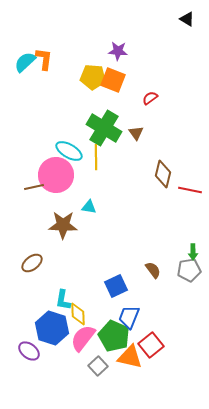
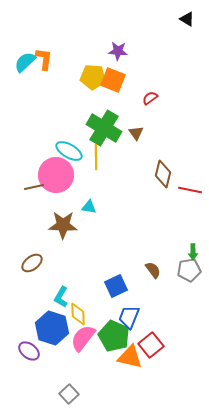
cyan L-shape: moved 2 px left, 3 px up; rotated 20 degrees clockwise
gray square: moved 29 px left, 28 px down
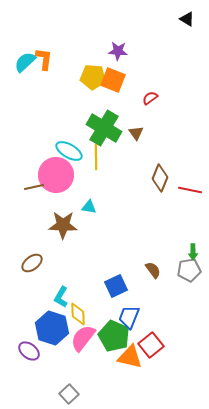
brown diamond: moved 3 px left, 4 px down; rotated 8 degrees clockwise
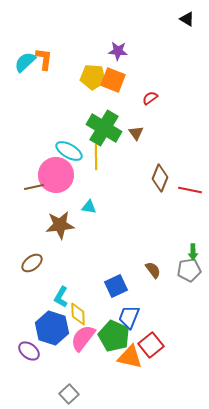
brown star: moved 3 px left; rotated 8 degrees counterclockwise
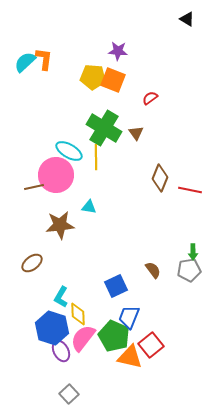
purple ellipse: moved 32 px right; rotated 25 degrees clockwise
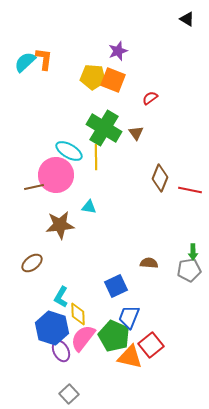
purple star: rotated 24 degrees counterclockwise
brown semicircle: moved 4 px left, 7 px up; rotated 48 degrees counterclockwise
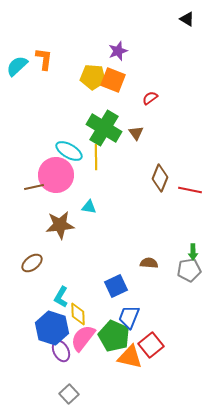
cyan semicircle: moved 8 px left, 4 px down
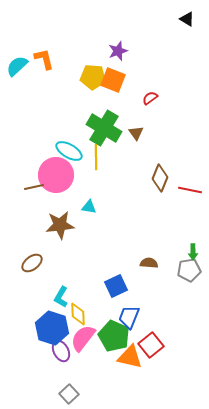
orange L-shape: rotated 20 degrees counterclockwise
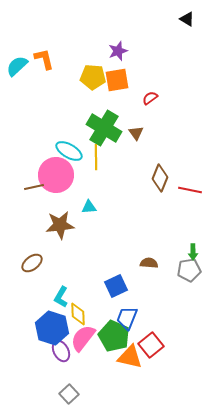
orange square: moved 4 px right; rotated 30 degrees counterclockwise
cyan triangle: rotated 14 degrees counterclockwise
blue trapezoid: moved 2 px left, 1 px down
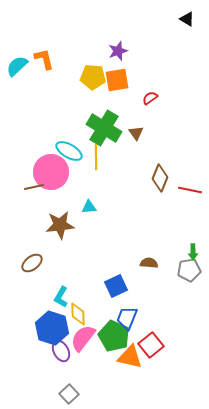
pink circle: moved 5 px left, 3 px up
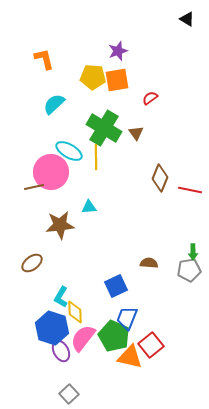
cyan semicircle: moved 37 px right, 38 px down
yellow diamond: moved 3 px left, 2 px up
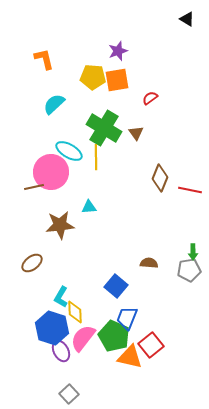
blue square: rotated 25 degrees counterclockwise
